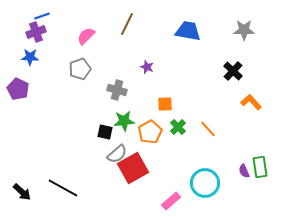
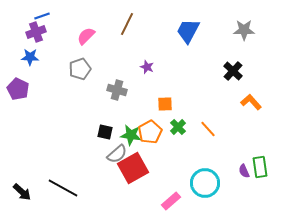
blue trapezoid: rotated 72 degrees counterclockwise
green star: moved 7 px right, 14 px down; rotated 15 degrees clockwise
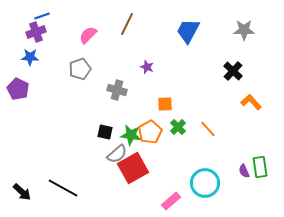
pink semicircle: moved 2 px right, 1 px up
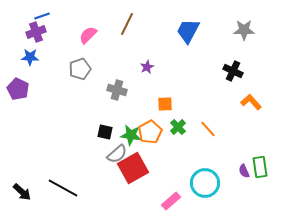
purple star: rotated 24 degrees clockwise
black cross: rotated 18 degrees counterclockwise
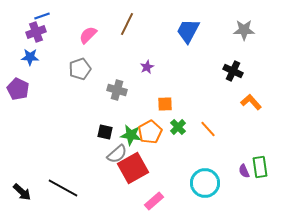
pink rectangle: moved 17 px left
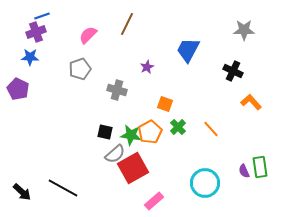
blue trapezoid: moved 19 px down
orange square: rotated 21 degrees clockwise
orange line: moved 3 px right
gray semicircle: moved 2 px left
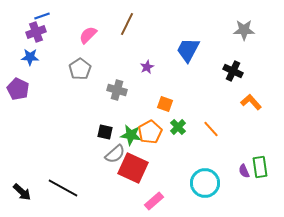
gray pentagon: rotated 15 degrees counterclockwise
red square: rotated 36 degrees counterclockwise
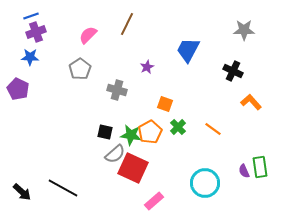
blue line: moved 11 px left
orange line: moved 2 px right; rotated 12 degrees counterclockwise
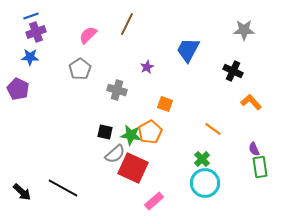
green cross: moved 24 px right, 32 px down
purple semicircle: moved 10 px right, 22 px up
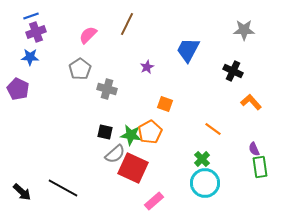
gray cross: moved 10 px left, 1 px up
